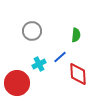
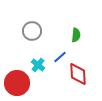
cyan cross: moved 1 px left, 1 px down; rotated 24 degrees counterclockwise
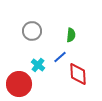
green semicircle: moved 5 px left
red circle: moved 2 px right, 1 px down
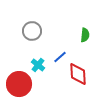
green semicircle: moved 14 px right
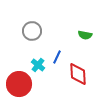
green semicircle: rotated 96 degrees clockwise
blue line: moved 3 px left; rotated 24 degrees counterclockwise
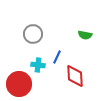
gray circle: moved 1 px right, 3 px down
cyan cross: rotated 32 degrees counterclockwise
red diamond: moved 3 px left, 2 px down
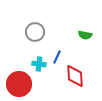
gray circle: moved 2 px right, 2 px up
cyan cross: moved 1 px right, 1 px up
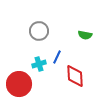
gray circle: moved 4 px right, 1 px up
cyan cross: rotated 24 degrees counterclockwise
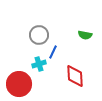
gray circle: moved 4 px down
blue line: moved 4 px left, 5 px up
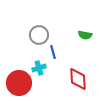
blue line: rotated 40 degrees counterclockwise
cyan cross: moved 4 px down
red diamond: moved 3 px right, 3 px down
red circle: moved 1 px up
